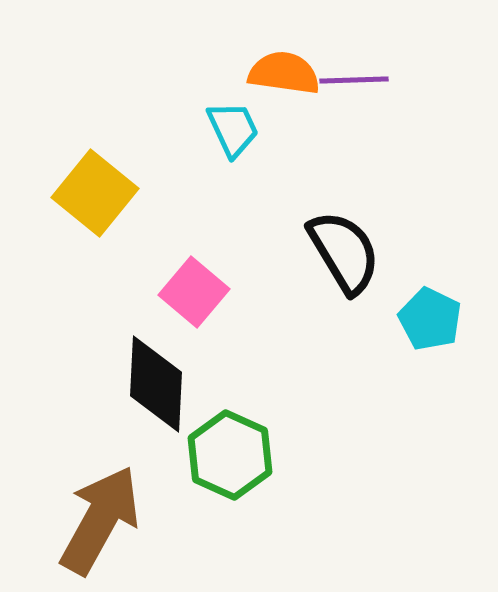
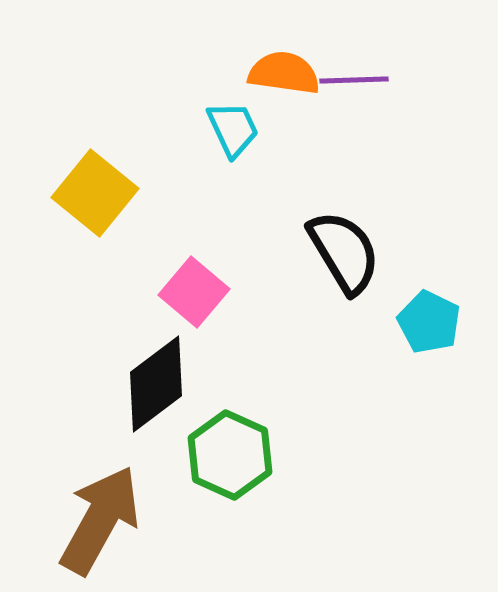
cyan pentagon: moved 1 px left, 3 px down
black diamond: rotated 50 degrees clockwise
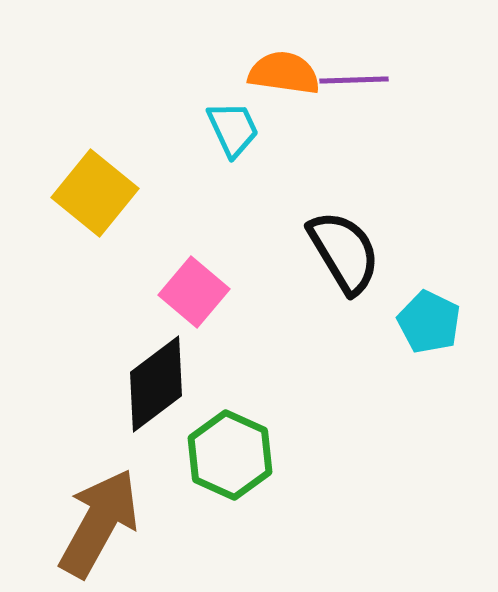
brown arrow: moved 1 px left, 3 px down
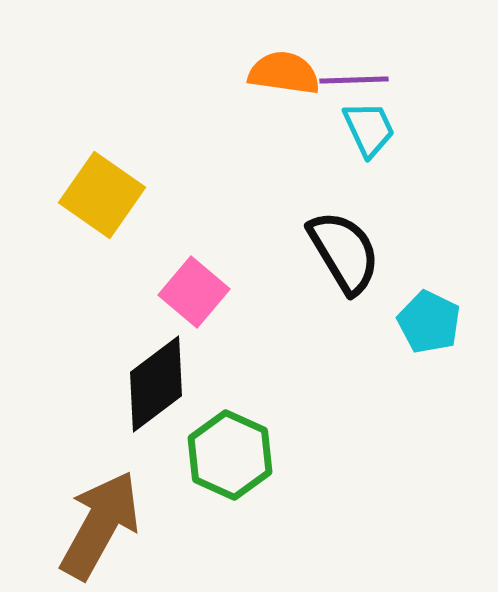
cyan trapezoid: moved 136 px right
yellow square: moved 7 px right, 2 px down; rotated 4 degrees counterclockwise
brown arrow: moved 1 px right, 2 px down
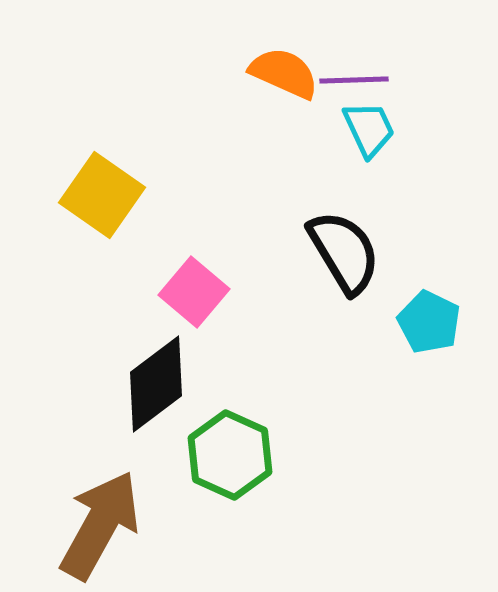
orange semicircle: rotated 16 degrees clockwise
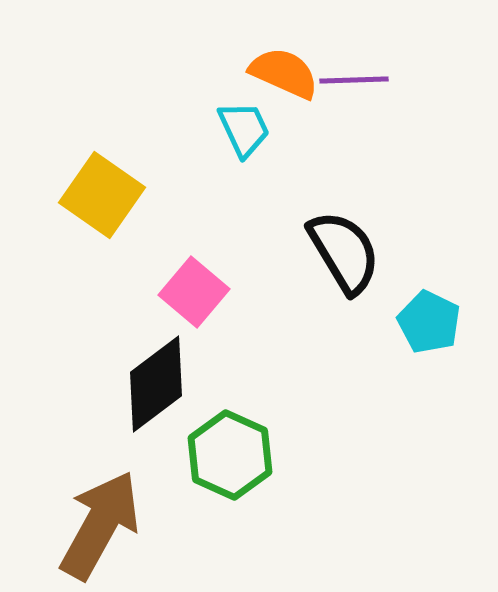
cyan trapezoid: moved 125 px left
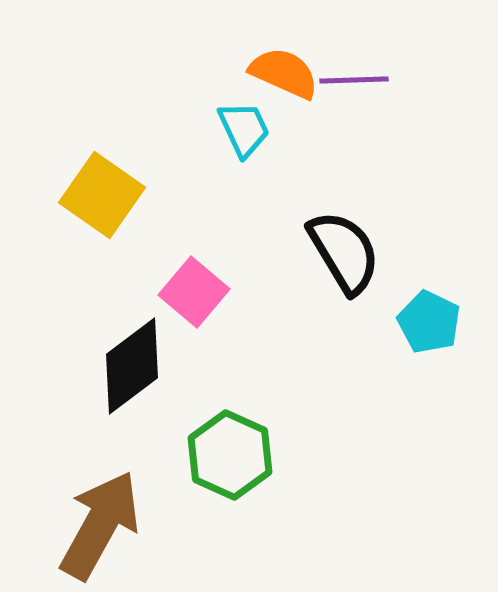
black diamond: moved 24 px left, 18 px up
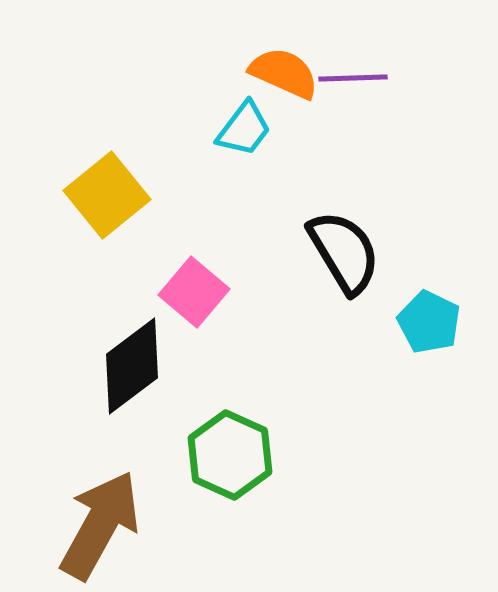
purple line: moved 1 px left, 2 px up
cyan trapezoid: rotated 62 degrees clockwise
yellow square: moved 5 px right; rotated 16 degrees clockwise
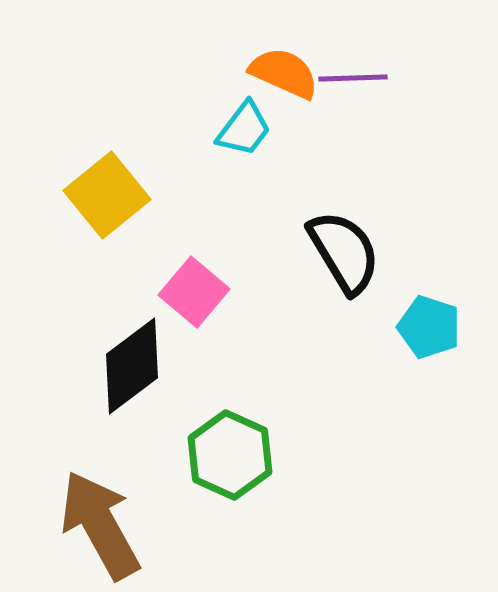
cyan pentagon: moved 5 px down; rotated 8 degrees counterclockwise
brown arrow: rotated 58 degrees counterclockwise
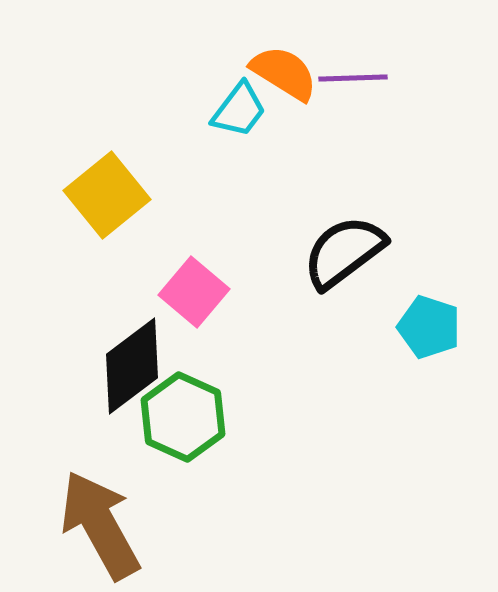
orange semicircle: rotated 8 degrees clockwise
cyan trapezoid: moved 5 px left, 19 px up
black semicircle: rotated 96 degrees counterclockwise
green hexagon: moved 47 px left, 38 px up
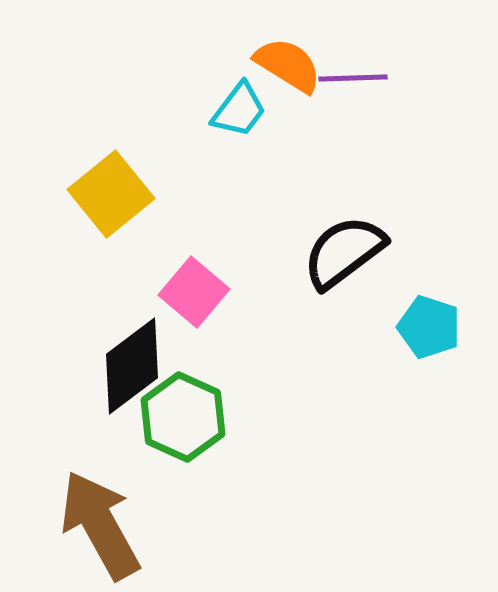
orange semicircle: moved 4 px right, 8 px up
yellow square: moved 4 px right, 1 px up
